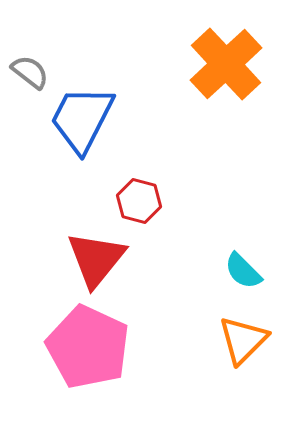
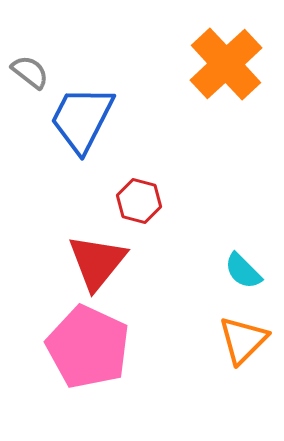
red triangle: moved 1 px right, 3 px down
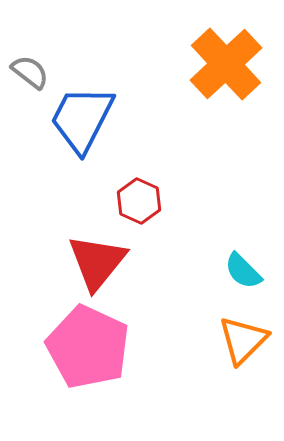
red hexagon: rotated 9 degrees clockwise
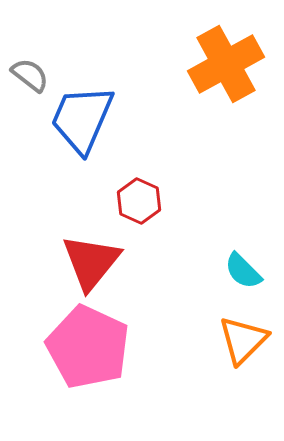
orange cross: rotated 14 degrees clockwise
gray semicircle: moved 3 px down
blue trapezoid: rotated 4 degrees counterclockwise
red triangle: moved 6 px left
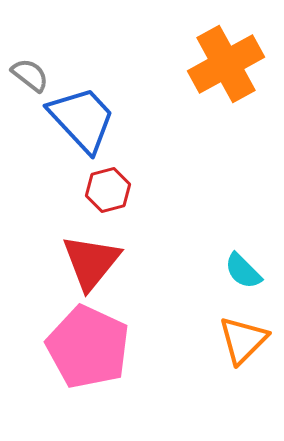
blue trapezoid: rotated 114 degrees clockwise
red hexagon: moved 31 px left, 11 px up; rotated 21 degrees clockwise
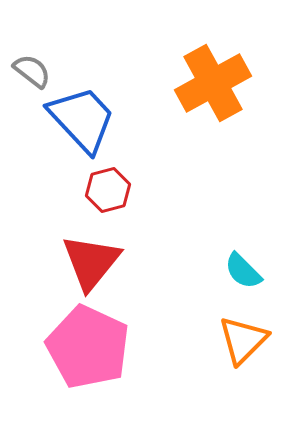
orange cross: moved 13 px left, 19 px down
gray semicircle: moved 2 px right, 4 px up
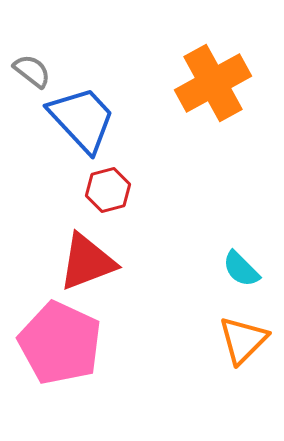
red triangle: moved 4 px left; rotated 30 degrees clockwise
cyan semicircle: moved 2 px left, 2 px up
pink pentagon: moved 28 px left, 4 px up
